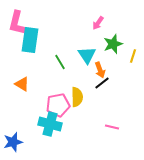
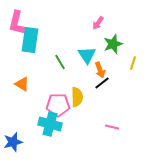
yellow line: moved 7 px down
pink pentagon: rotated 10 degrees clockwise
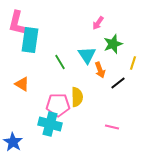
black line: moved 16 px right
blue star: rotated 24 degrees counterclockwise
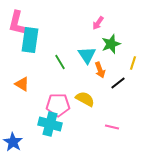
green star: moved 2 px left
yellow semicircle: moved 8 px right, 2 px down; rotated 60 degrees counterclockwise
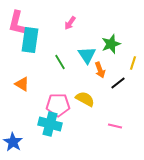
pink arrow: moved 28 px left
pink line: moved 3 px right, 1 px up
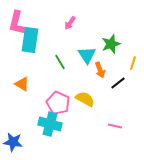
pink pentagon: moved 2 px up; rotated 25 degrees clockwise
blue star: rotated 24 degrees counterclockwise
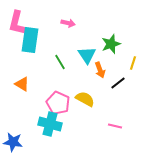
pink arrow: moved 2 px left; rotated 112 degrees counterclockwise
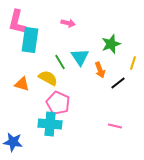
pink L-shape: moved 1 px up
cyan triangle: moved 7 px left, 2 px down
orange triangle: rotated 14 degrees counterclockwise
yellow semicircle: moved 37 px left, 21 px up
cyan cross: rotated 10 degrees counterclockwise
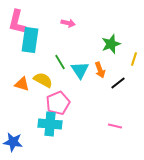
cyan triangle: moved 13 px down
yellow line: moved 1 px right, 4 px up
yellow semicircle: moved 5 px left, 2 px down
pink pentagon: rotated 25 degrees clockwise
